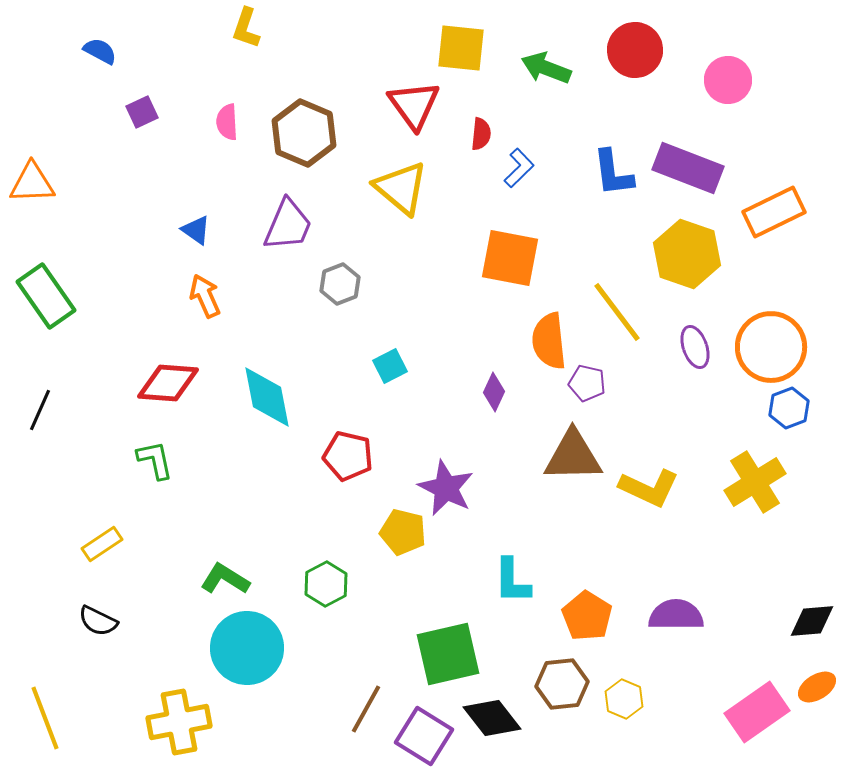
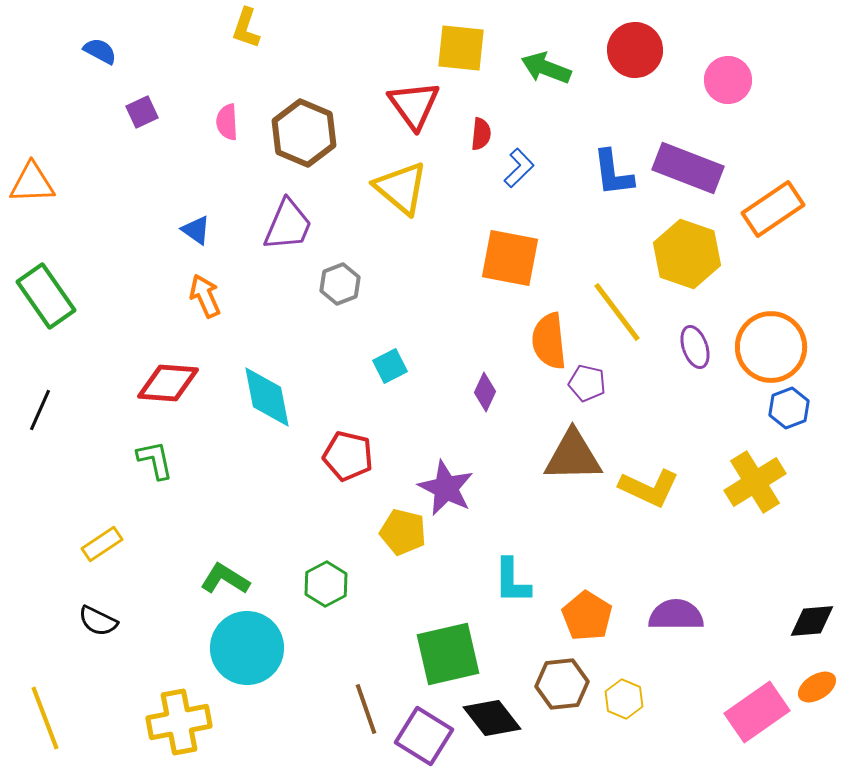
orange rectangle at (774, 212): moved 1 px left, 3 px up; rotated 8 degrees counterclockwise
purple diamond at (494, 392): moved 9 px left
brown line at (366, 709): rotated 48 degrees counterclockwise
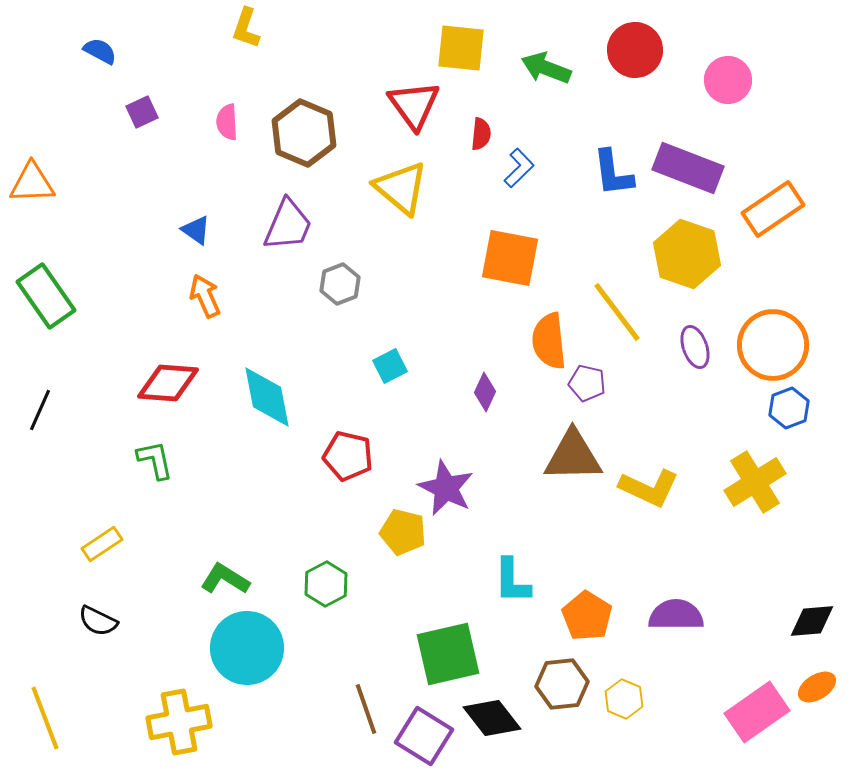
orange circle at (771, 347): moved 2 px right, 2 px up
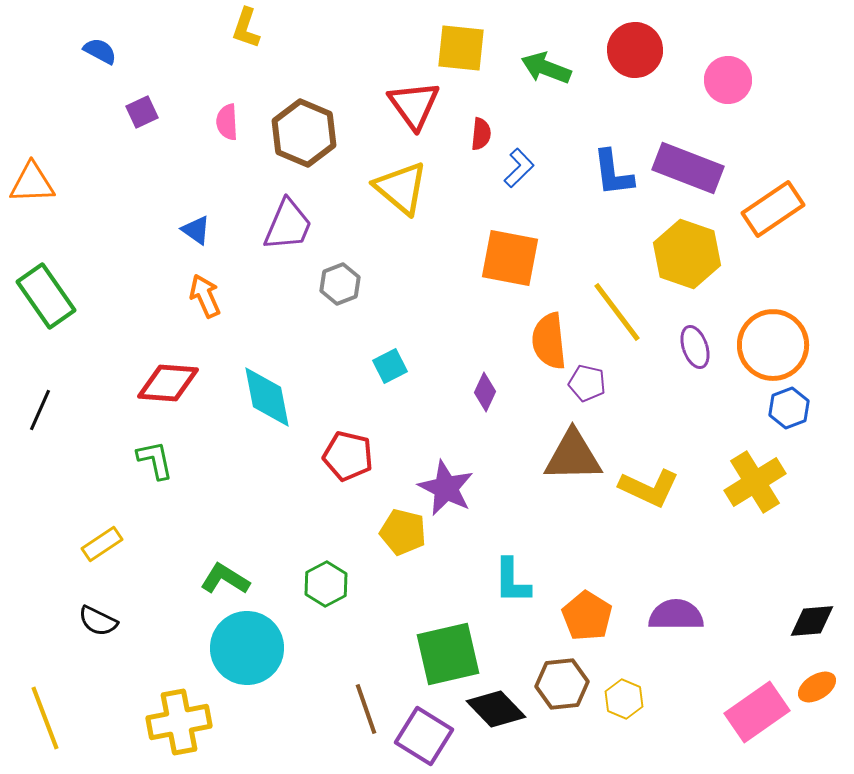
black diamond at (492, 718): moved 4 px right, 9 px up; rotated 6 degrees counterclockwise
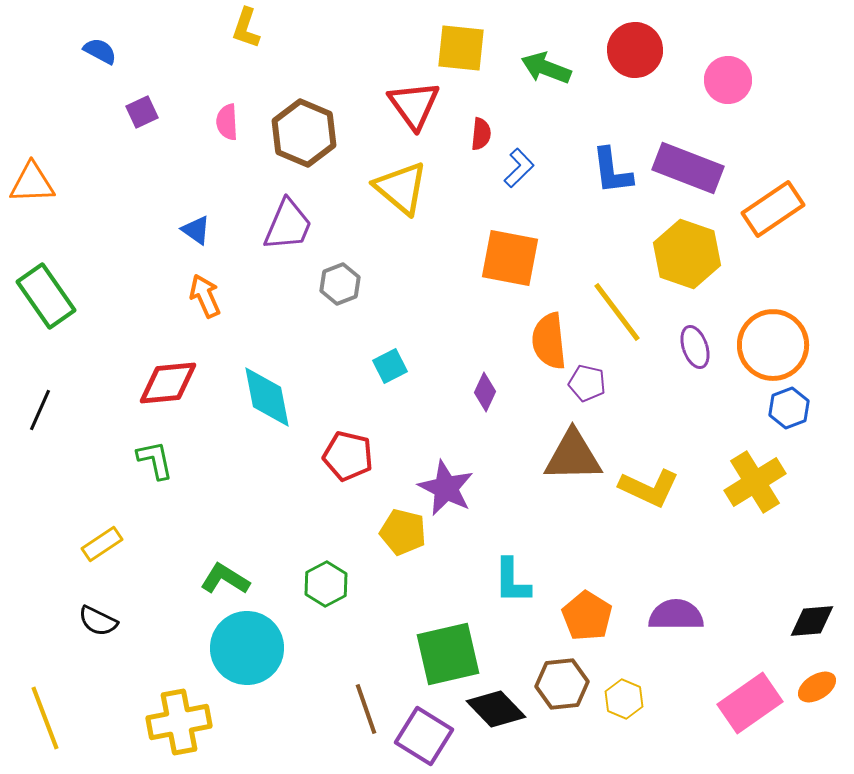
blue L-shape at (613, 173): moved 1 px left, 2 px up
red diamond at (168, 383): rotated 10 degrees counterclockwise
pink rectangle at (757, 712): moved 7 px left, 9 px up
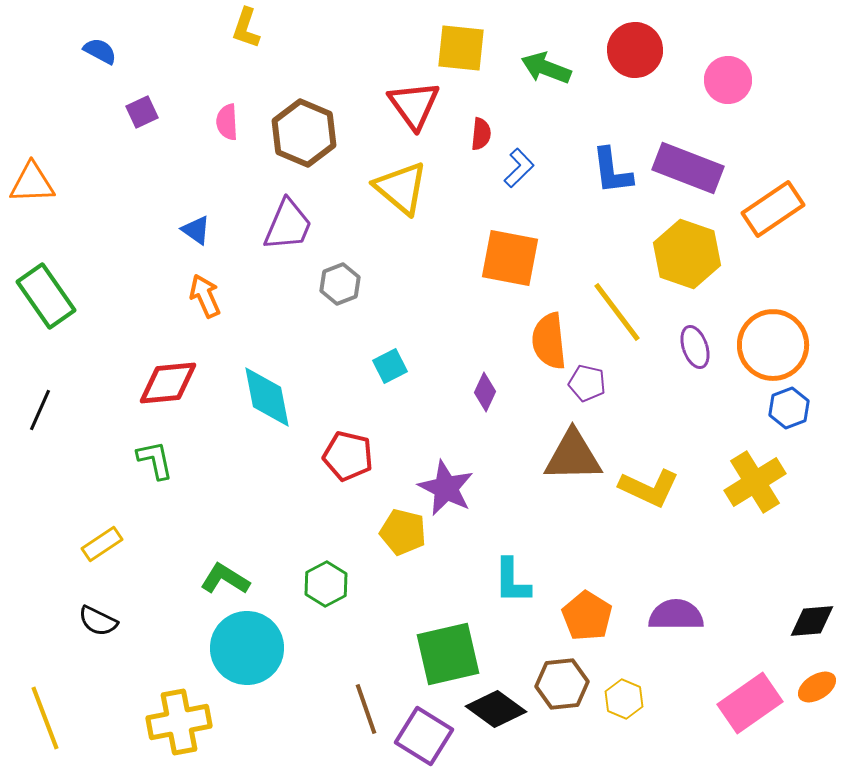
black diamond at (496, 709): rotated 10 degrees counterclockwise
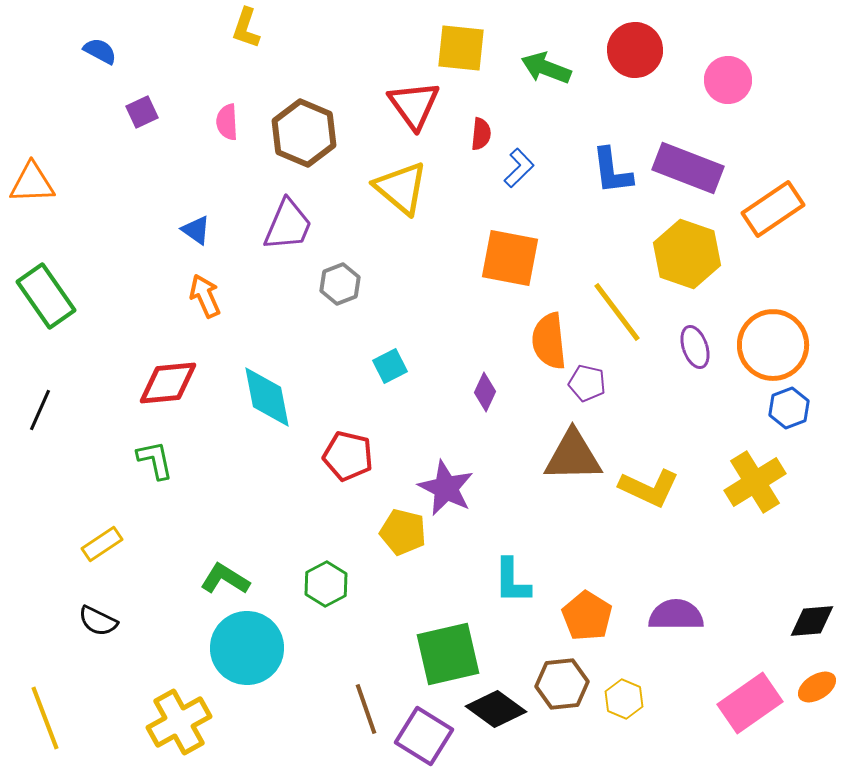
yellow cross at (179, 722): rotated 18 degrees counterclockwise
